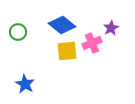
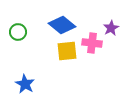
pink cross: rotated 30 degrees clockwise
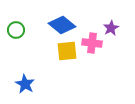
green circle: moved 2 px left, 2 px up
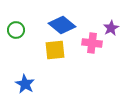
yellow square: moved 12 px left, 1 px up
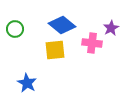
green circle: moved 1 px left, 1 px up
blue star: moved 2 px right, 1 px up
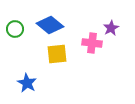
blue diamond: moved 12 px left
yellow square: moved 2 px right, 4 px down
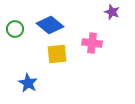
purple star: moved 1 px right, 16 px up; rotated 21 degrees counterclockwise
blue star: moved 1 px right
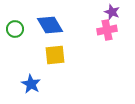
blue diamond: rotated 20 degrees clockwise
pink cross: moved 15 px right, 13 px up; rotated 18 degrees counterclockwise
yellow square: moved 2 px left, 1 px down
blue star: moved 3 px right, 1 px down
